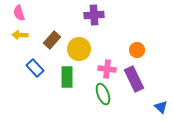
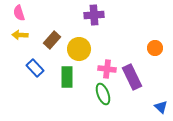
orange circle: moved 18 px right, 2 px up
purple rectangle: moved 2 px left, 2 px up
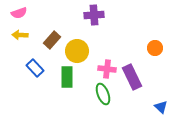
pink semicircle: rotated 91 degrees counterclockwise
yellow circle: moved 2 px left, 2 px down
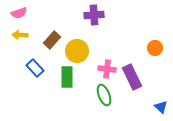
green ellipse: moved 1 px right, 1 px down
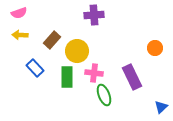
pink cross: moved 13 px left, 4 px down
blue triangle: rotated 32 degrees clockwise
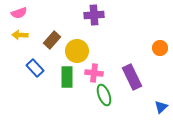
orange circle: moved 5 px right
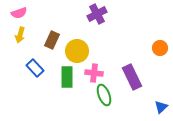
purple cross: moved 3 px right, 1 px up; rotated 24 degrees counterclockwise
yellow arrow: rotated 77 degrees counterclockwise
brown rectangle: rotated 18 degrees counterclockwise
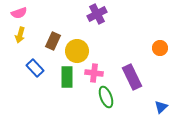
brown rectangle: moved 1 px right, 1 px down
green ellipse: moved 2 px right, 2 px down
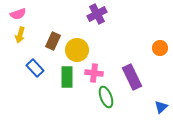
pink semicircle: moved 1 px left, 1 px down
yellow circle: moved 1 px up
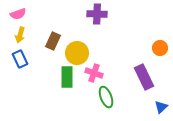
purple cross: rotated 30 degrees clockwise
yellow circle: moved 3 px down
blue rectangle: moved 15 px left, 9 px up; rotated 18 degrees clockwise
pink cross: rotated 12 degrees clockwise
purple rectangle: moved 12 px right
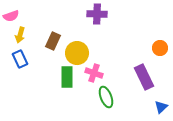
pink semicircle: moved 7 px left, 2 px down
